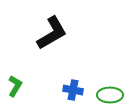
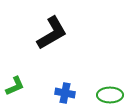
green L-shape: rotated 35 degrees clockwise
blue cross: moved 8 px left, 3 px down
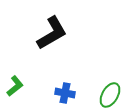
green L-shape: rotated 15 degrees counterclockwise
green ellipse: rotated 60 degrees counterclockwise
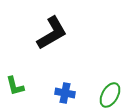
green L-shape: rotated 115 degrees clockwise
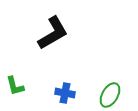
black L-shape: moved 1 px right
